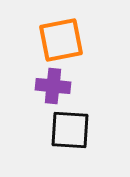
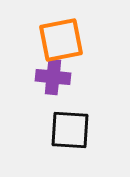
purple cross: moved 9 px up
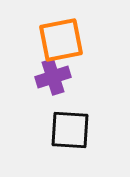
purple cross: rotated 24 degrees counterclockwise
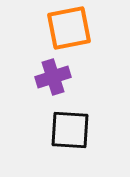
orange square: moved 8 px right, 12 px up
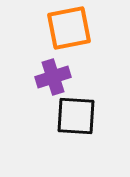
black square: moved 6 px right, 14 px up
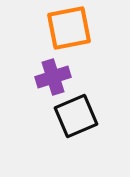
black square: rotated 27 degrees counterclockwise
